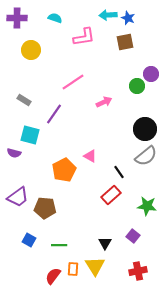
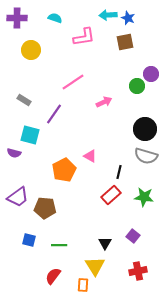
gray semicircle: rotated 55 degrees clockwise
black line: rotated 48 degrees clockwise
green star: moved 3 px left, 9 px up
blue square: rotated 16 degrees counterclockwise
orange rectangle: moved 10 px right, 16 px down
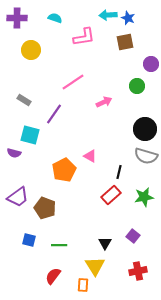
purple circle: moved 10 px up
green star: rotated 18 degrees counterclockwise
brown pentagon: rotated 15 degrees clockwise
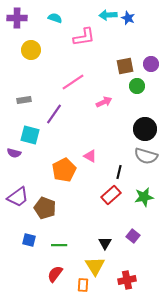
brown square: moved 24 px down
gray rectangle: rotated 40 degrees counterclockwise
red cross: moved 11 px left, 9 px down
red semicircle: moved 2 px right, 2 px up
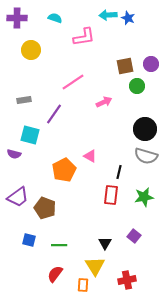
purple semicircle: moved 1 px down
red rectangle: rotated 42 degrees counterclockwise
purple square: moved 1 px right
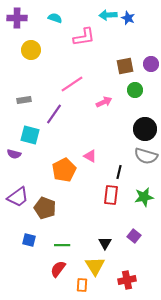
pink line: moved 1 px left, 2 px down
green circle: moved 2 px left, 4 px down
green line: moved 3 px right
red semicircle: moved 3 px right, 5 px up
orange rectangle: moved 1 px left
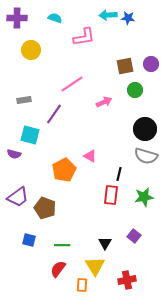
blue star: rotated 16 degrees counterclockwise
black line: moved 2 px down
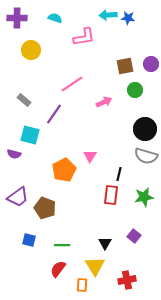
gray rectangle: rotated 48 degrees clockwise
pink triangle: rotated 32 degrees clockwise
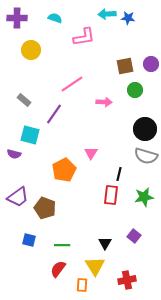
cyan arrow: moved 1 px left, 1 px up
pink arrow: rotated 28 degrees clockwise
pink triangle: moved 1 px right, 3 px up
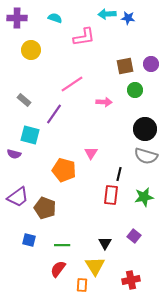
orange pentagon: rotated 30 degrees counterclockwise
red cross: moved 4 px right
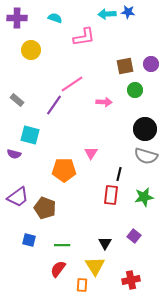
blue star: moved 6 px up
gray rectangle: moved 7 px left
purple line: moved 9 px up
orange pentagon: rotated 15 degrees counterclockwise
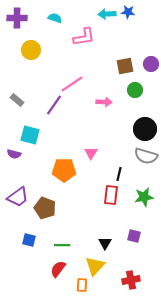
purple square: rotated 24 degrees counterclockwise
yellow triangle: rotated 15 degrees clockwise
